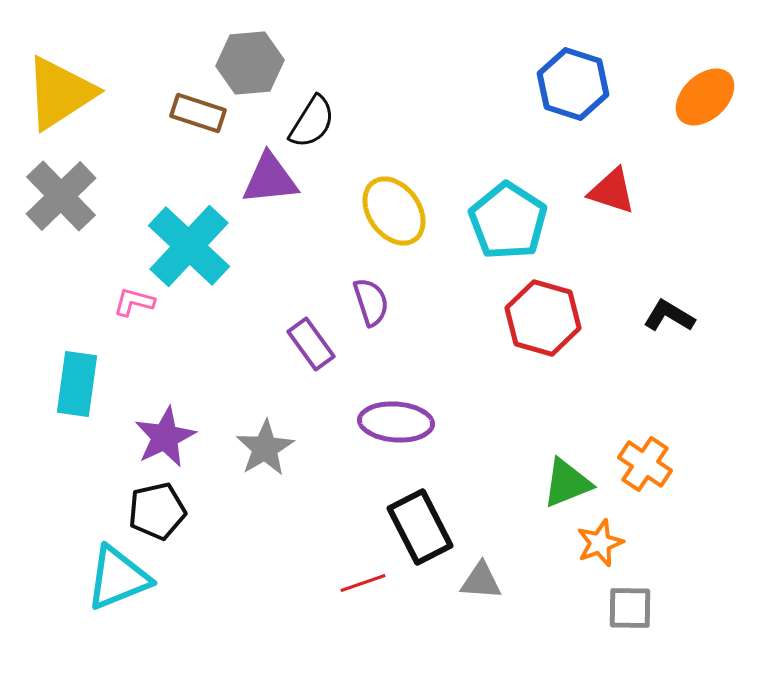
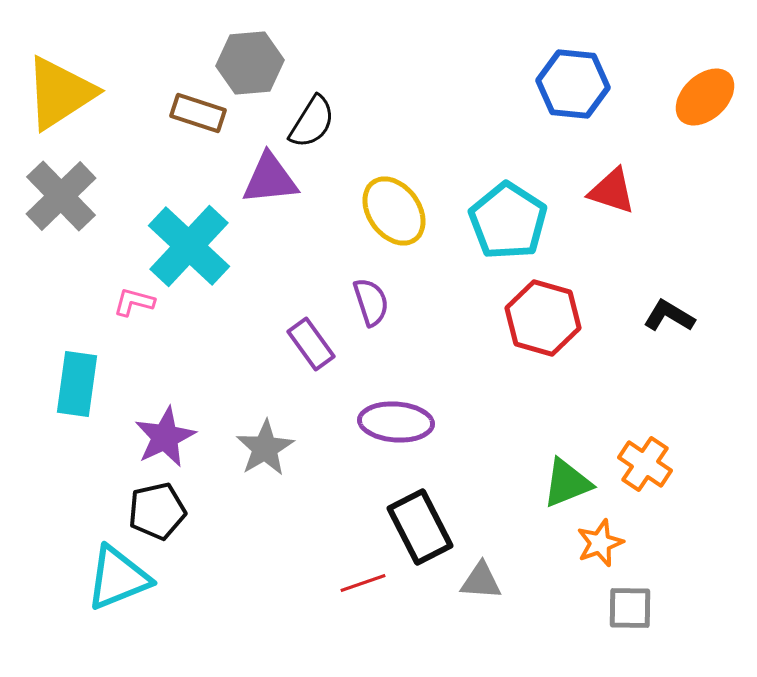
blue hexagon: rotated 12 degrees counterclockwise
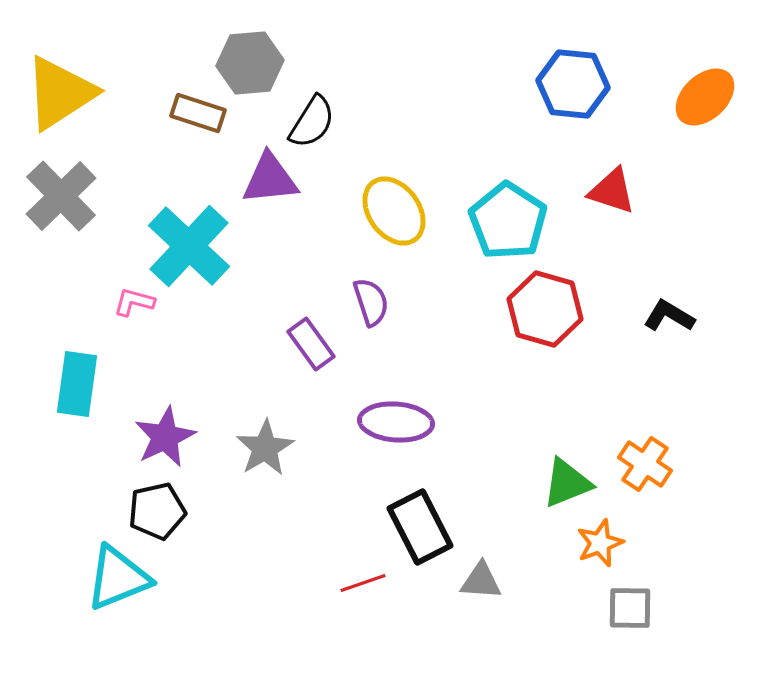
red hexagon: moved 2 px right, 9 px up
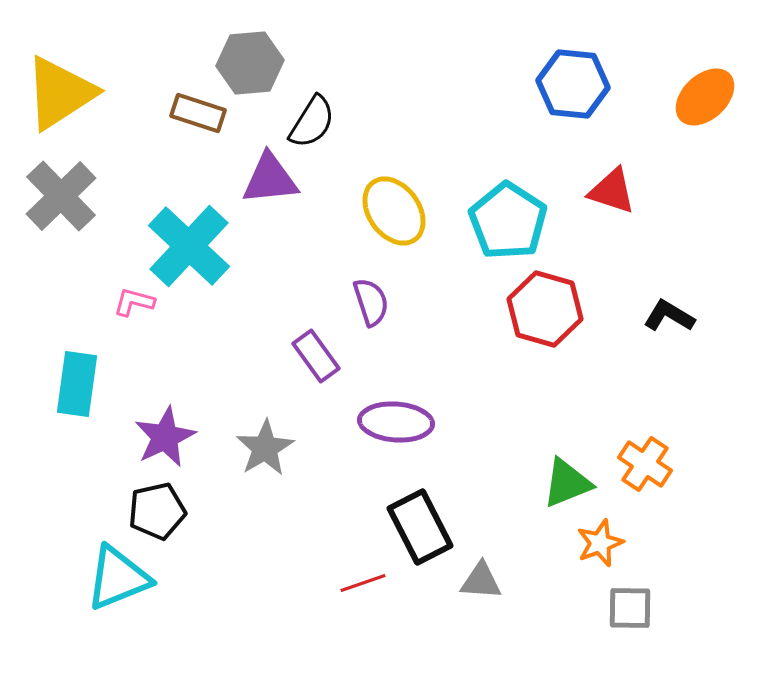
purple rectangle: moved 5 px right, 12 px down
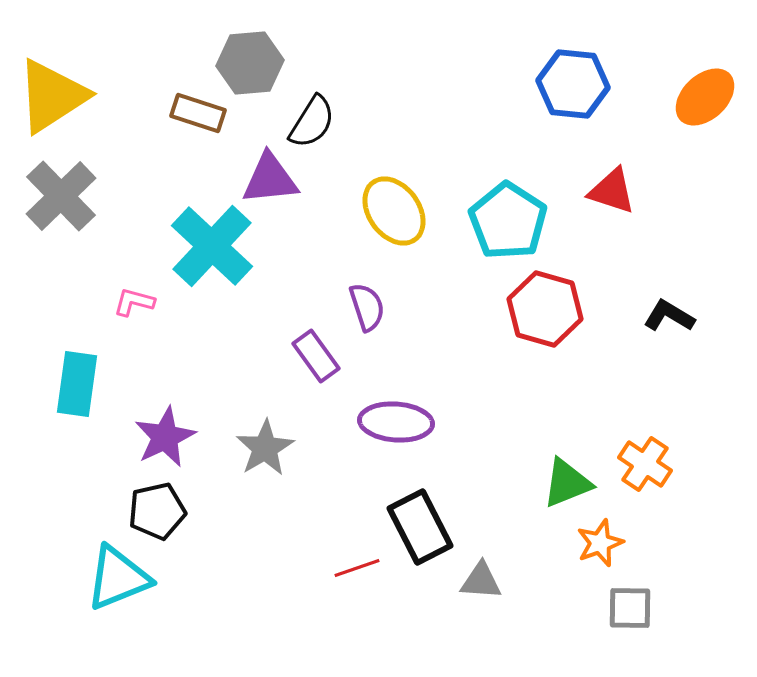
yellow triangle: moved 8 px left, 3 px down
cyan cross: moved 23 px right
purple semicircle: moved 4 px left, 5 px down
red line: moved 6 px left, 15 px up
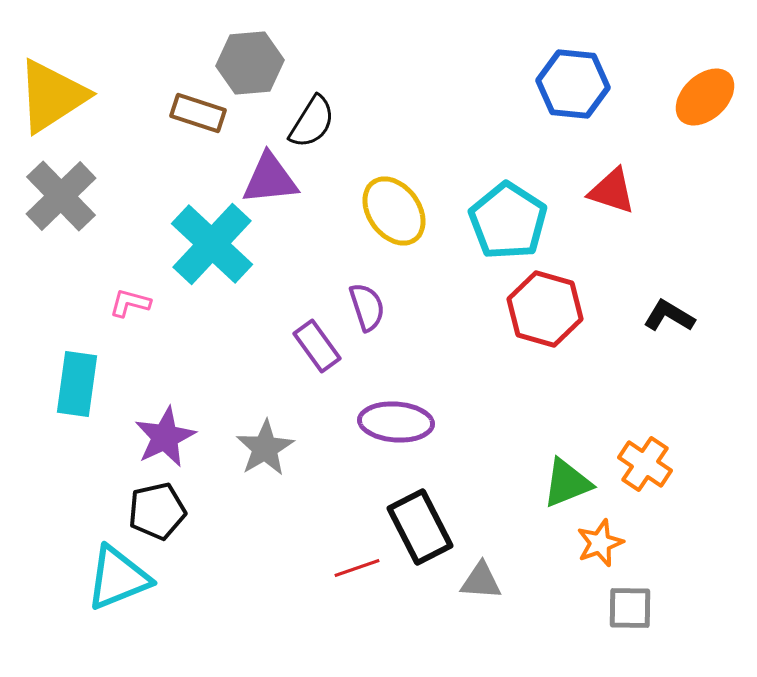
cyan cross: moved 2 px up
pink L-shape: moved 4 px left, 1 px down
purple rectangle: moved 1 px right, 10 px up
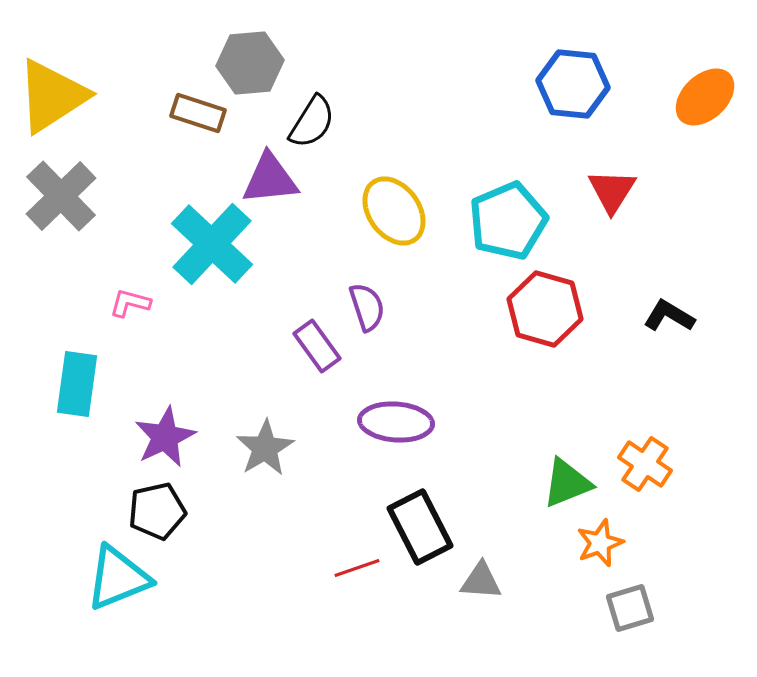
red triangle: rotated 44 degrees clockwise
cyan pentagon: rotated 16 degrees clockwise
gray square: rotated 18 degrees counterclockwise
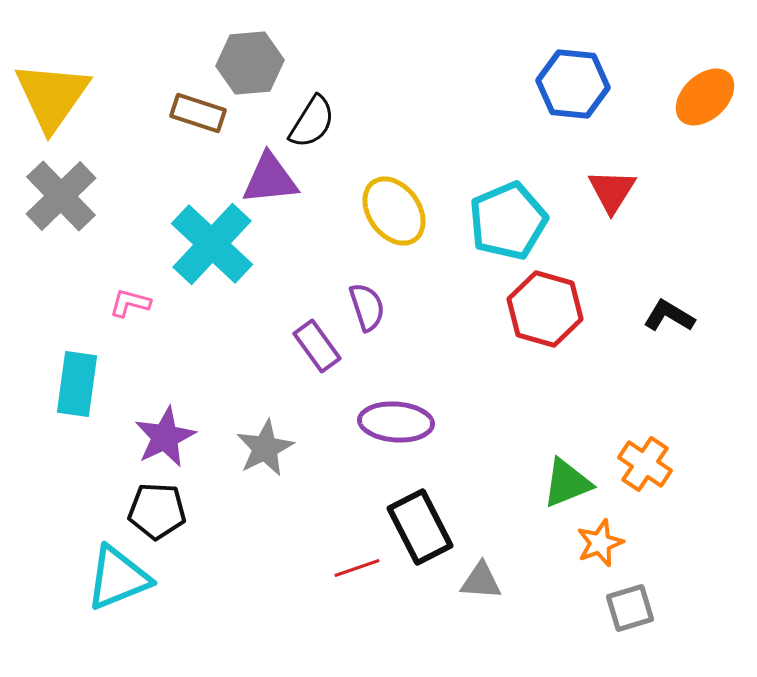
yellow triangle: rotated 22 degrees counterclockwise
gray star: rotated 4 degrees clockwise
black pentagon: rotated 16 degrees clockwise
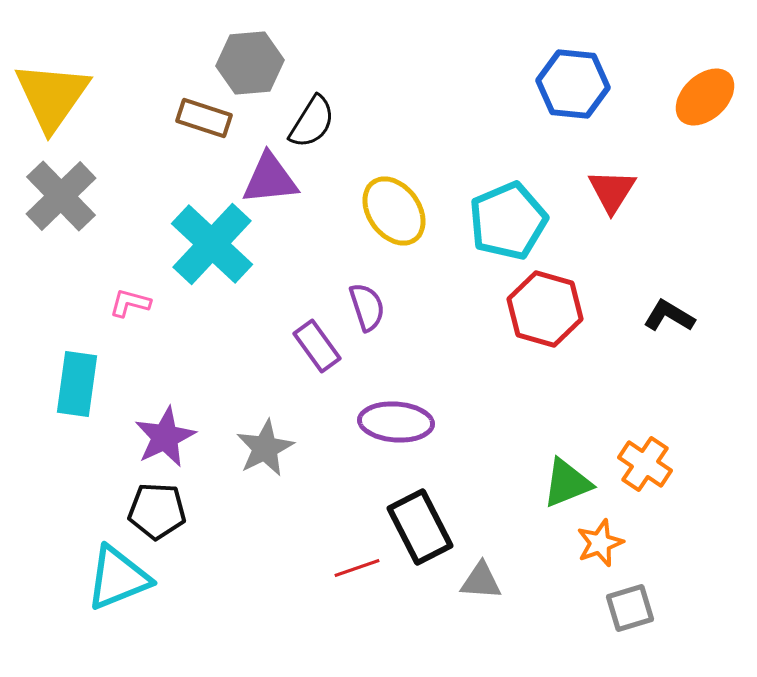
brown rectangle: moved 6 px right, 5 px down
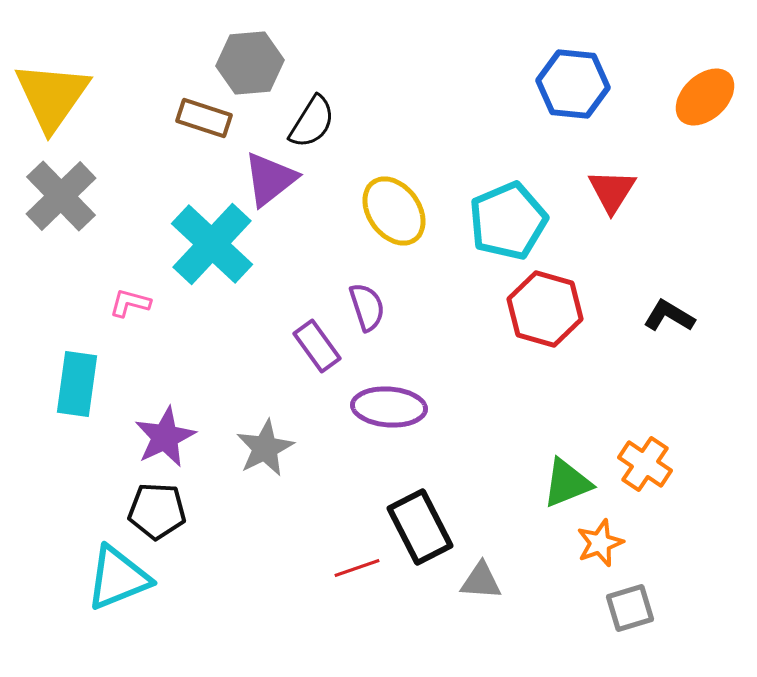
purple triangle: rotated 32 degrees counterclockwise
purple ellipse: moved 7 px left, 15 px up
